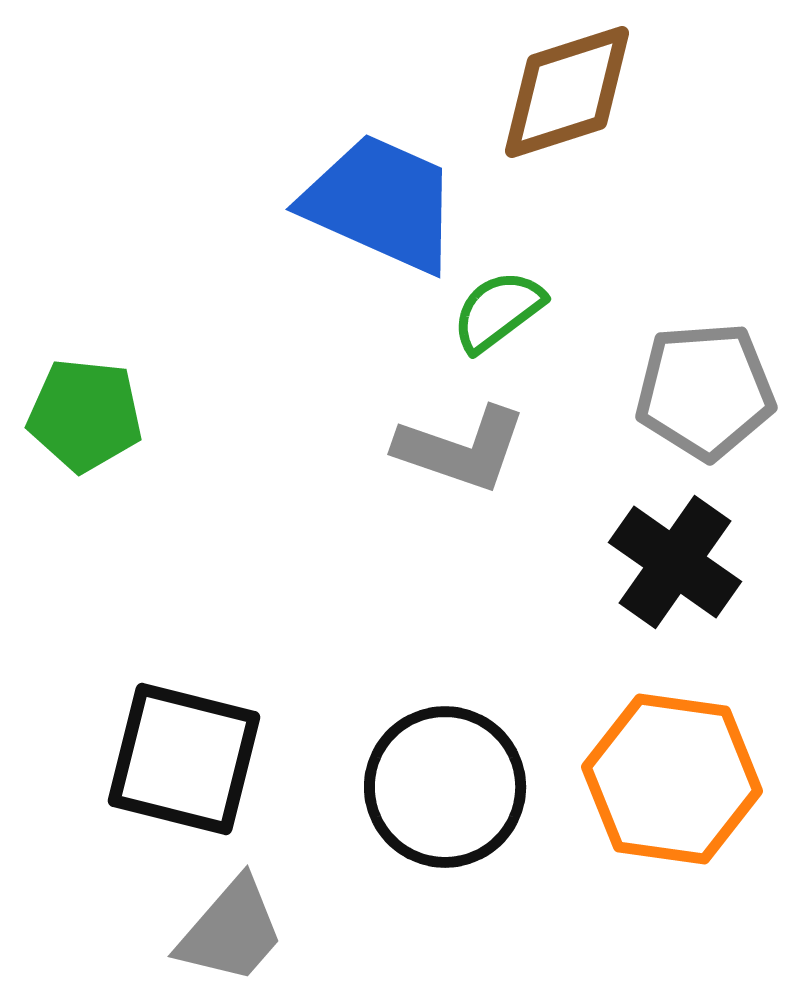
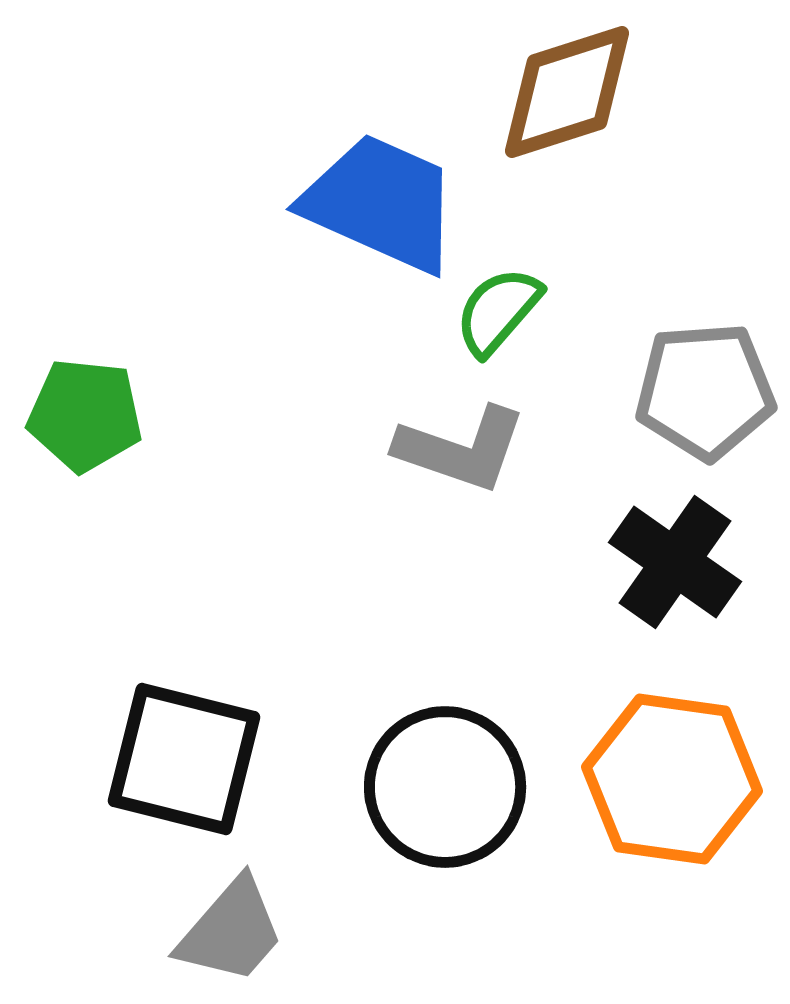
green semicircle: rotated 12 degrees counterclockwise
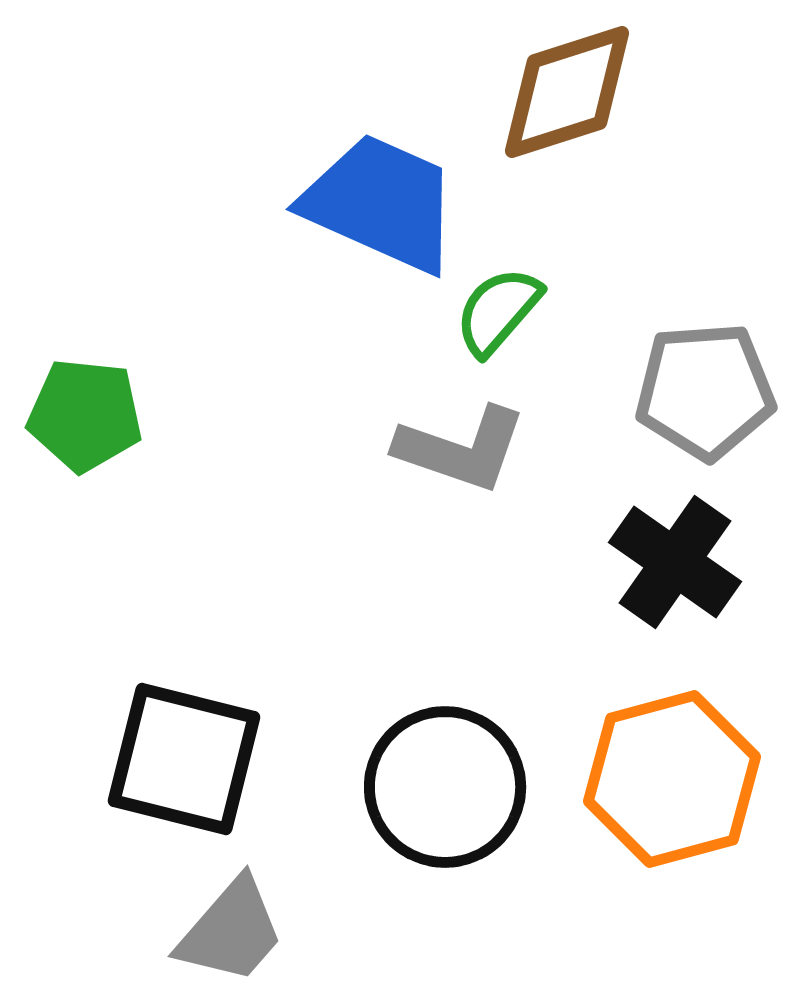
orange hexagon: rotated 23 degrees counterclockwise
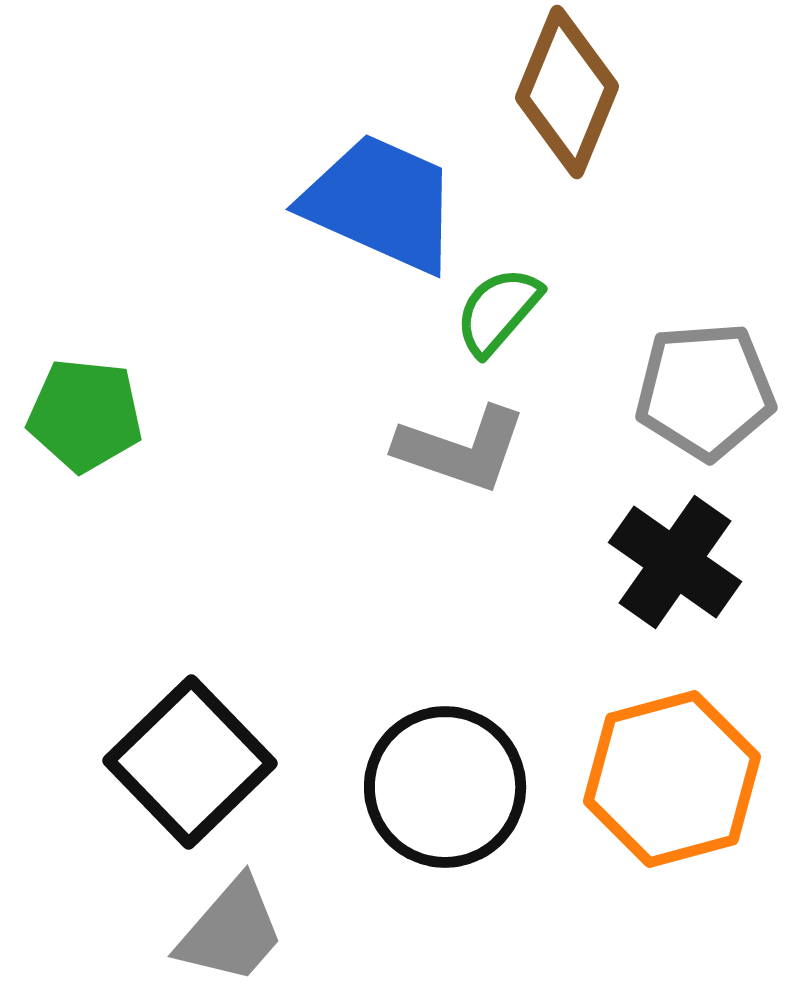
brown diamond: rotated 50 degrees counterclockwise
black square: moved 6 px right, 3 px down; rotated 32 degrees clockwise
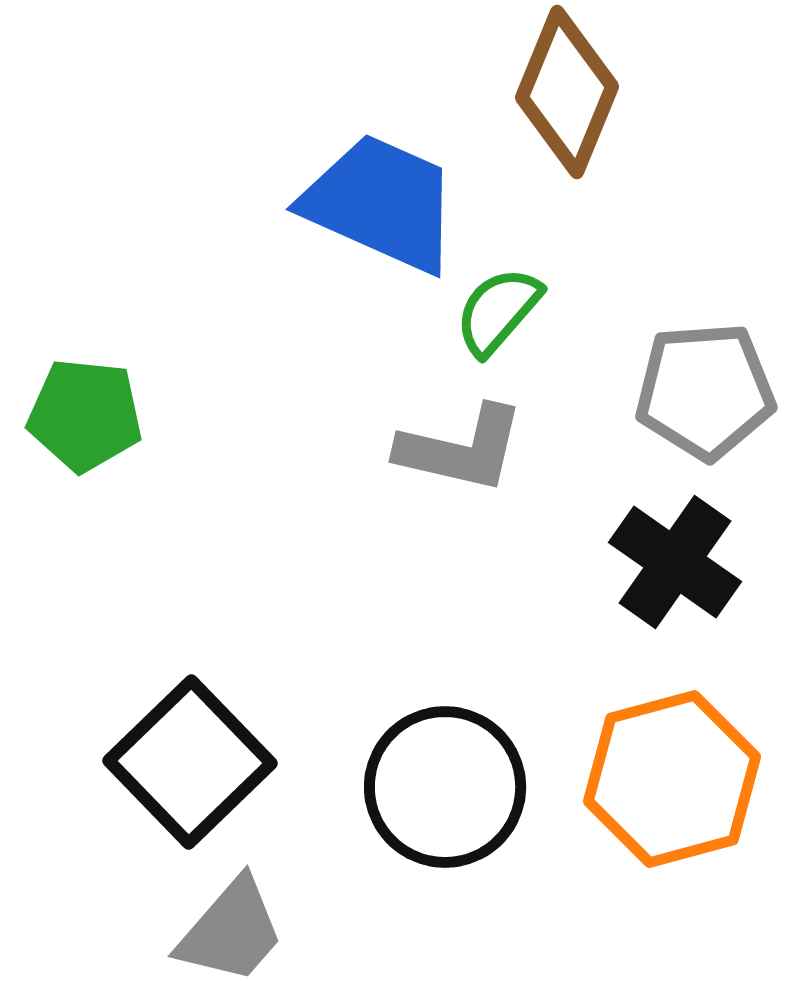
gray L-shape: rotated 6 degrees counterclockwise
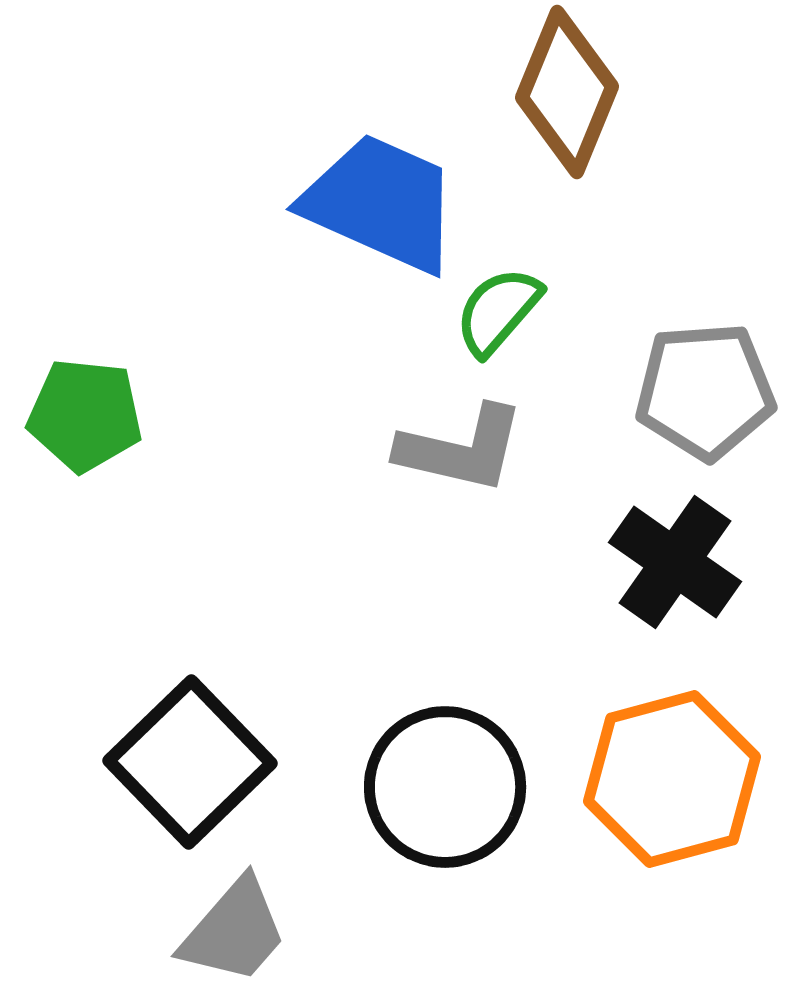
gray trapezoid: moved 3 px right
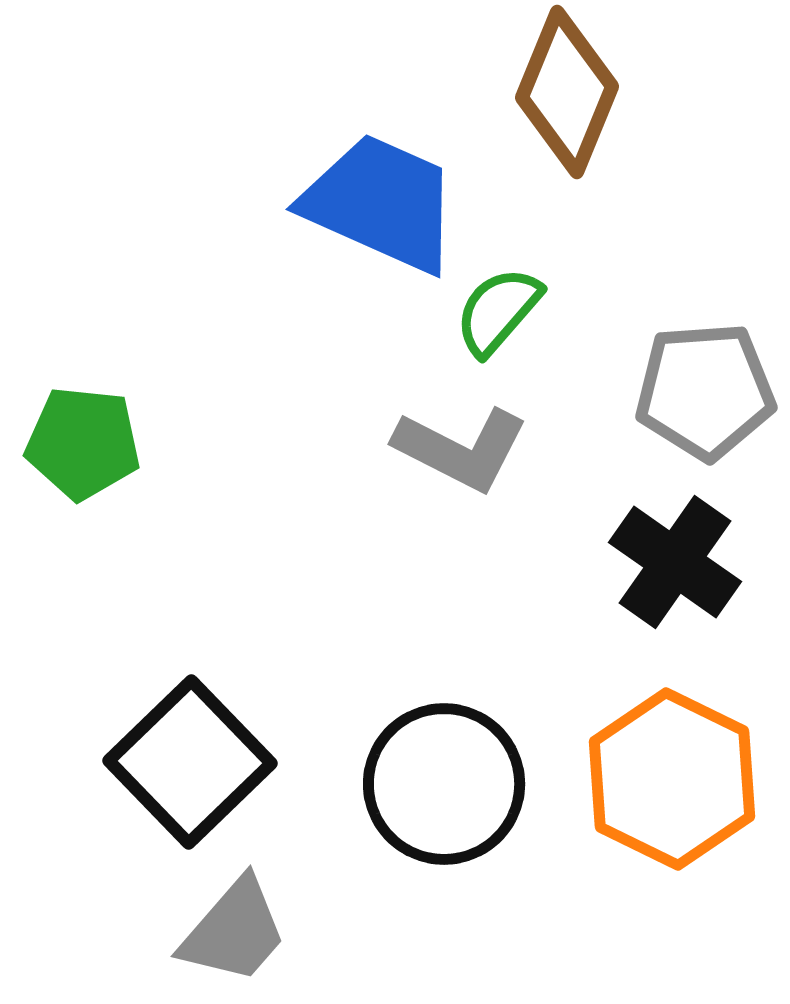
green pentagon: moved 2 px left, 28 px down
gray L-shape: rotated 14 degrees clockwise
orange hexagon: rotated 19 degrees counterclockwise
black circle: moved 1 px left, 3 px up
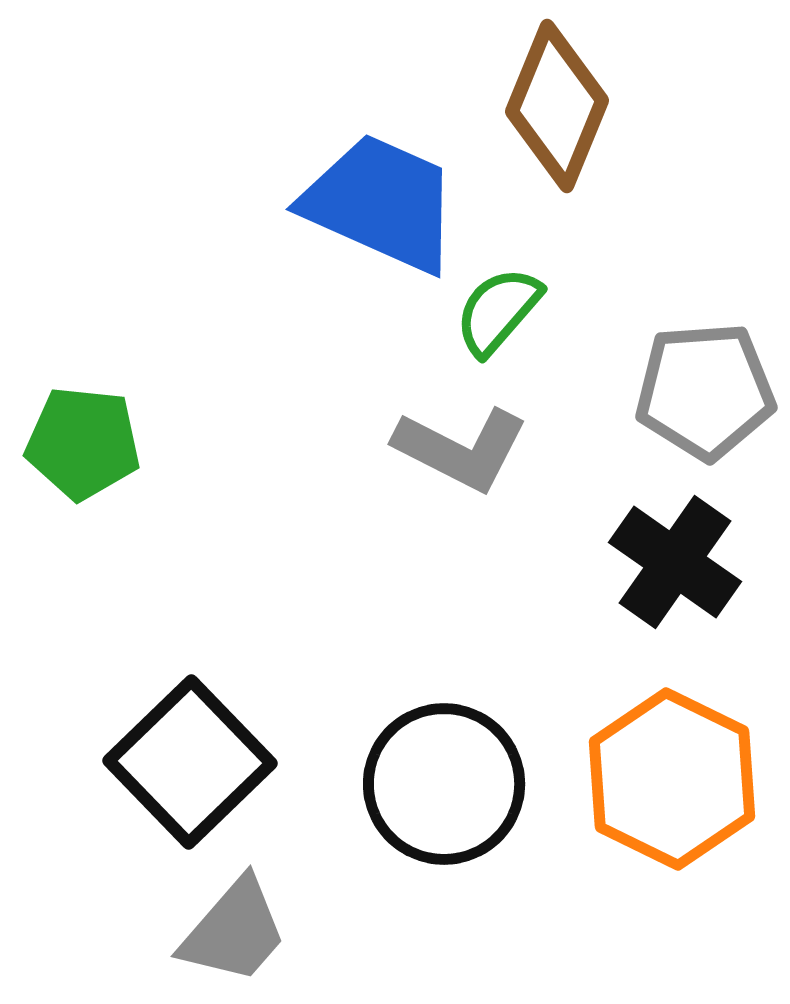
brown diamond: moved 10 px left, 14 px down
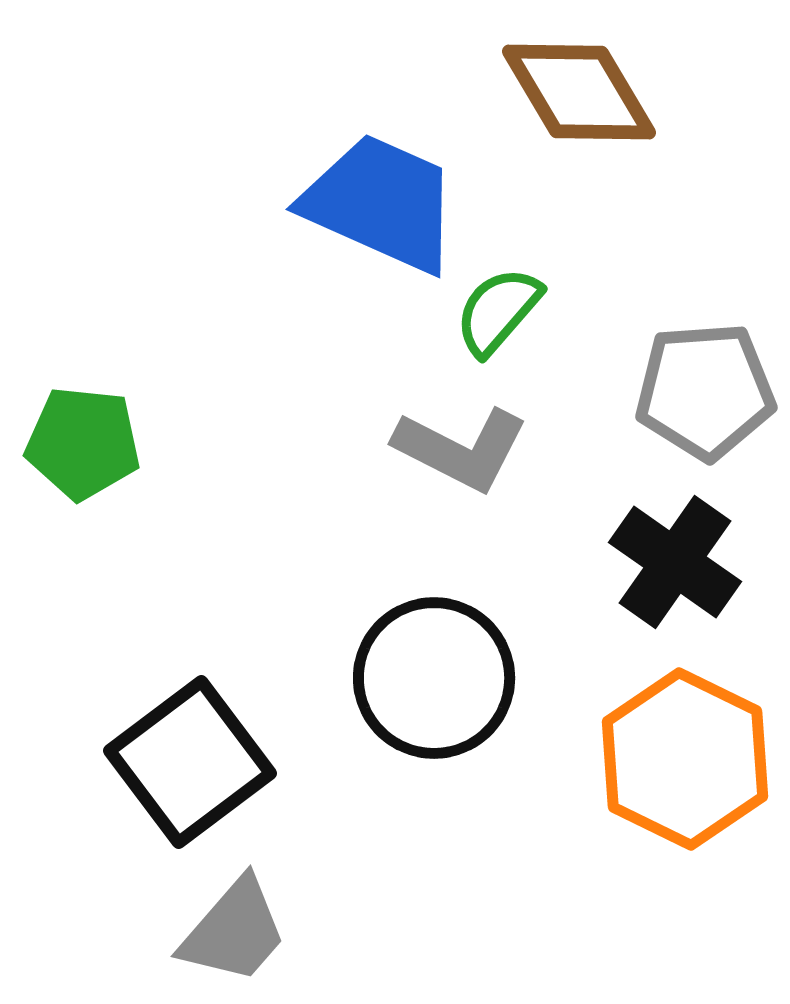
brown diamond: moved 22 px right, 14 px up; rotated 53 degrees counterclockwise
black square: rotated 7 degrees clockwise
orange hexagon: moved 13 px right, 20 px up
black circle: moved 10 px left, 106 px up
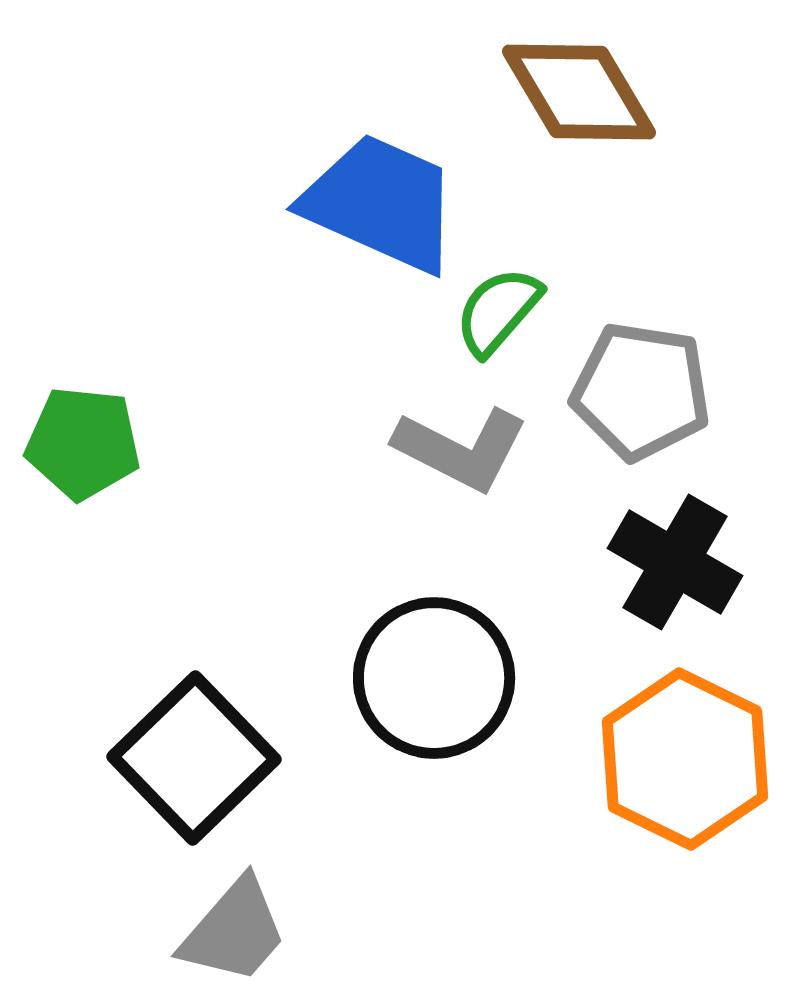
gray pentagon: moved 64 px left; rotated 13 degrees clockwise
black cross: rotated 5 degrees counterclockwise
black square: moved 4 px right, 4 px up; rotated 7 degrees counterclockwise
